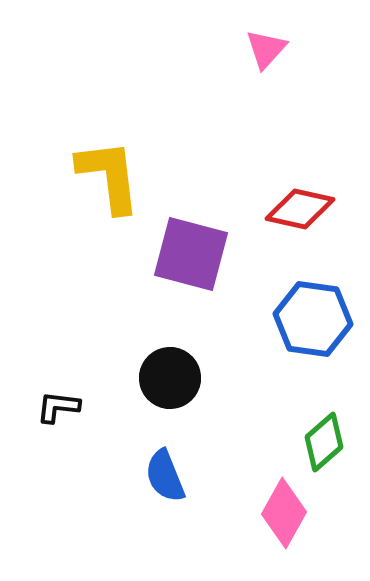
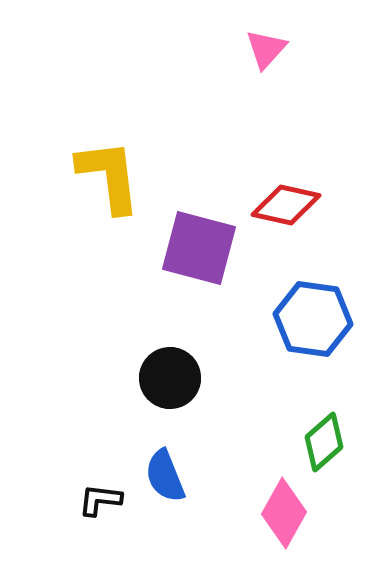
red diamond: moved 14 px left, 4 px up
purple square: moved 8 px right, 6 px up
black L-shape: moved 42 px right, 93 px down
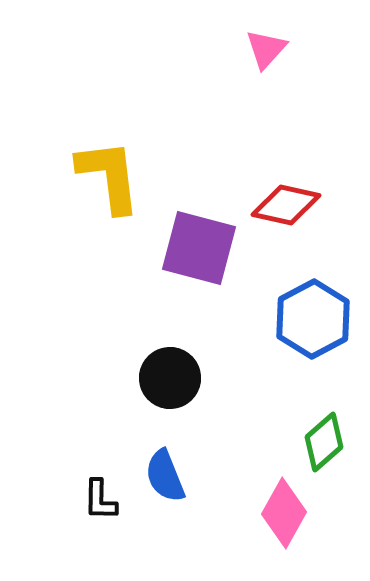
blue hexagon: rotated 24 degrees clockwise
black L-shape: rotated 96 degrees counterclockwise
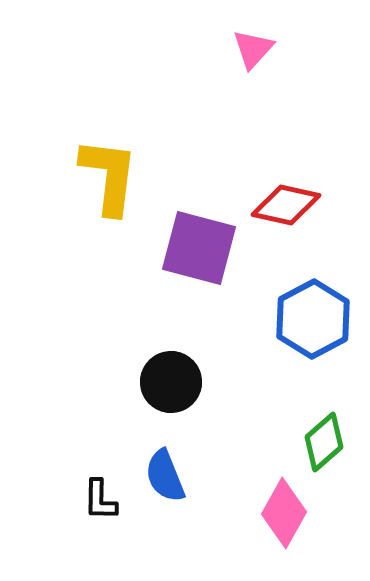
pink triangle: moved 13 px left
yellow L-shape: rotated 14 degrees clockwise
black circle: moved 1 px right, 4 px down
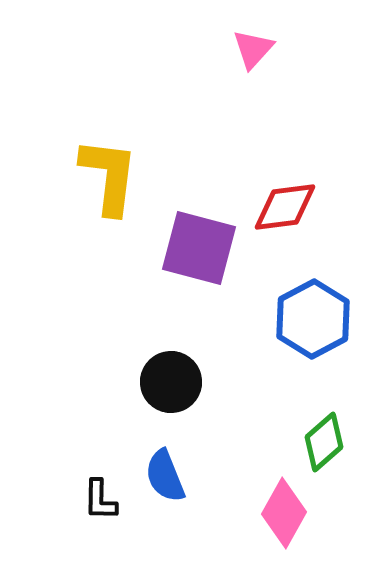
red diamond: moved 1 px left, 2 px down; rotated 20 degrees counterclockwise
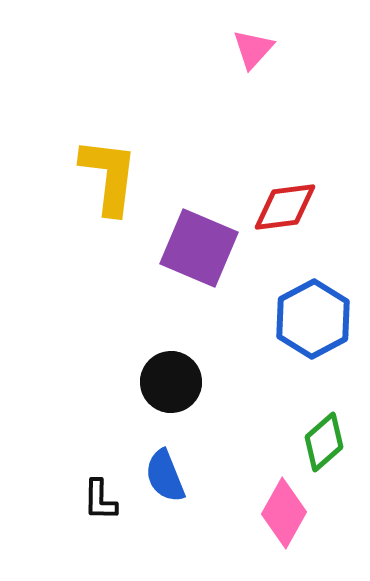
purple square: rotated 8 degrees clockwise
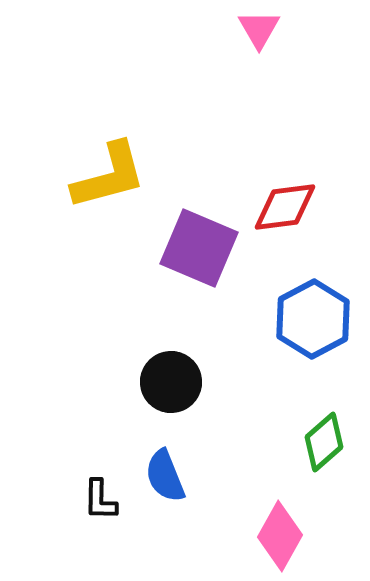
pink triangle: moved 6 px right, 20 px up; rotated 12 degrees counterclockwise
yellow L-shape: rotated 68 degrees clockwise
pink diamond: moved 4 px left, 23 px down
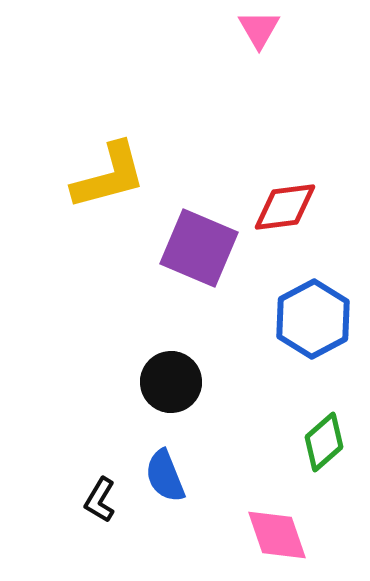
black L-shape: rotated 30 degrees clockwise
pink diamond: moved 3 px left, 1 px up; rotated 48 degrees counterclockwise
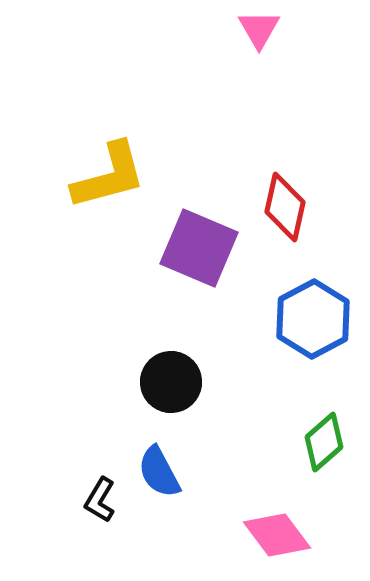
red diamond: rotated 70 degrees counterclockwise
blue semicircle: moved 6 px left, 4 px up; rotated 6 degrees counterclockwise
pink diamond: rotated 18 degrees counterclockwise
